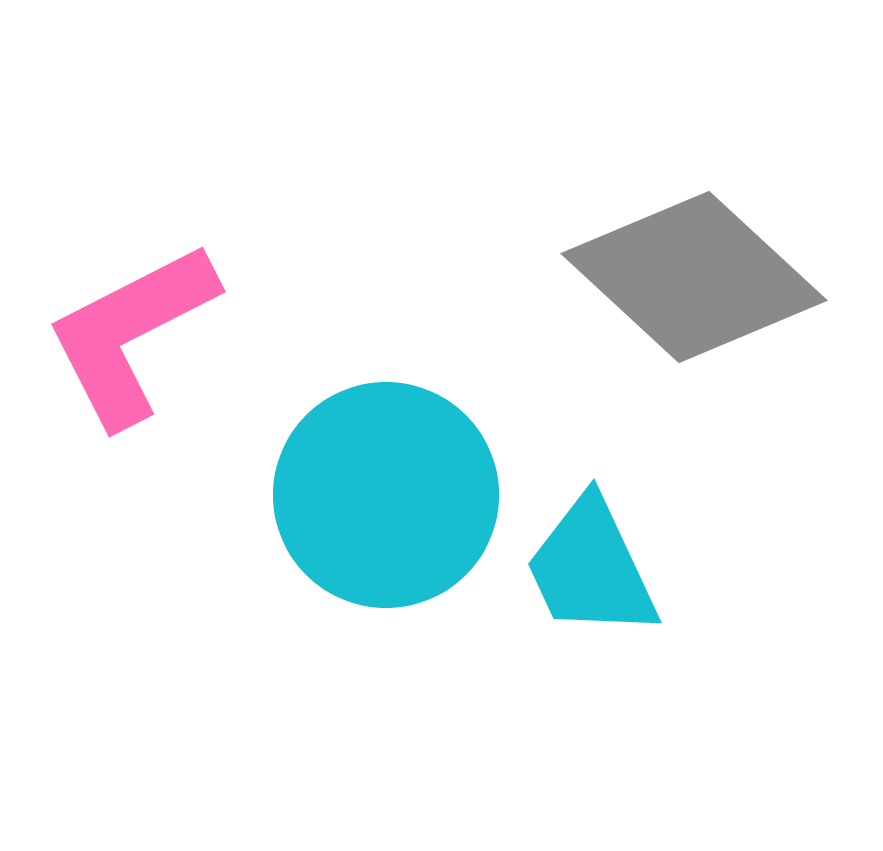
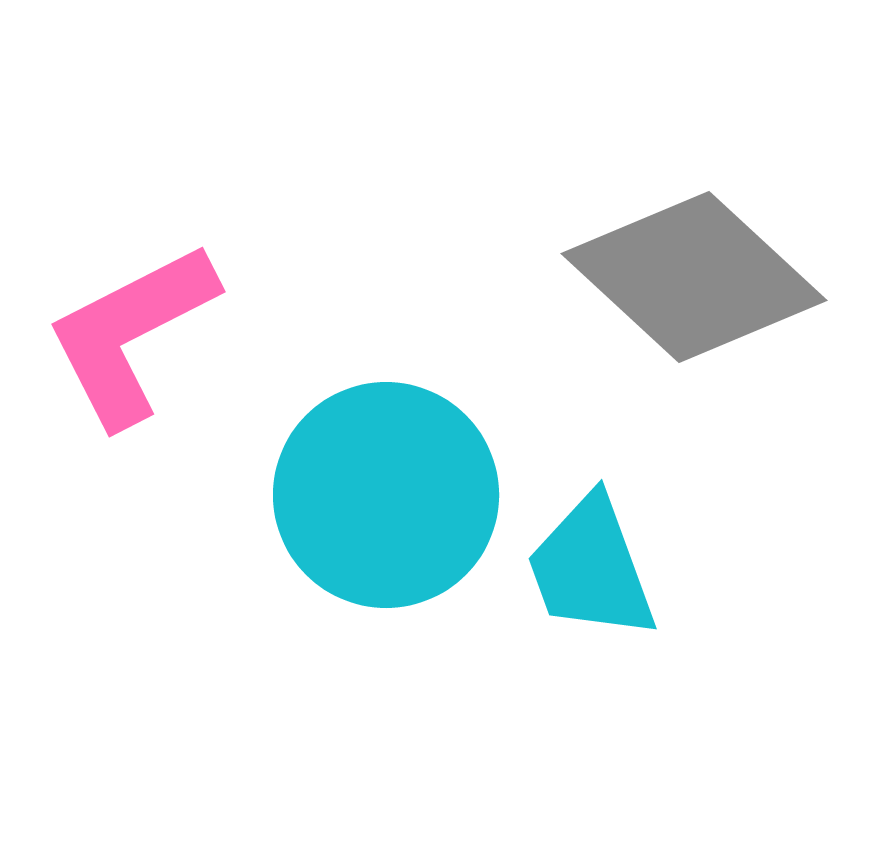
cyan trapezoid: rotated 5 degrees clockwise
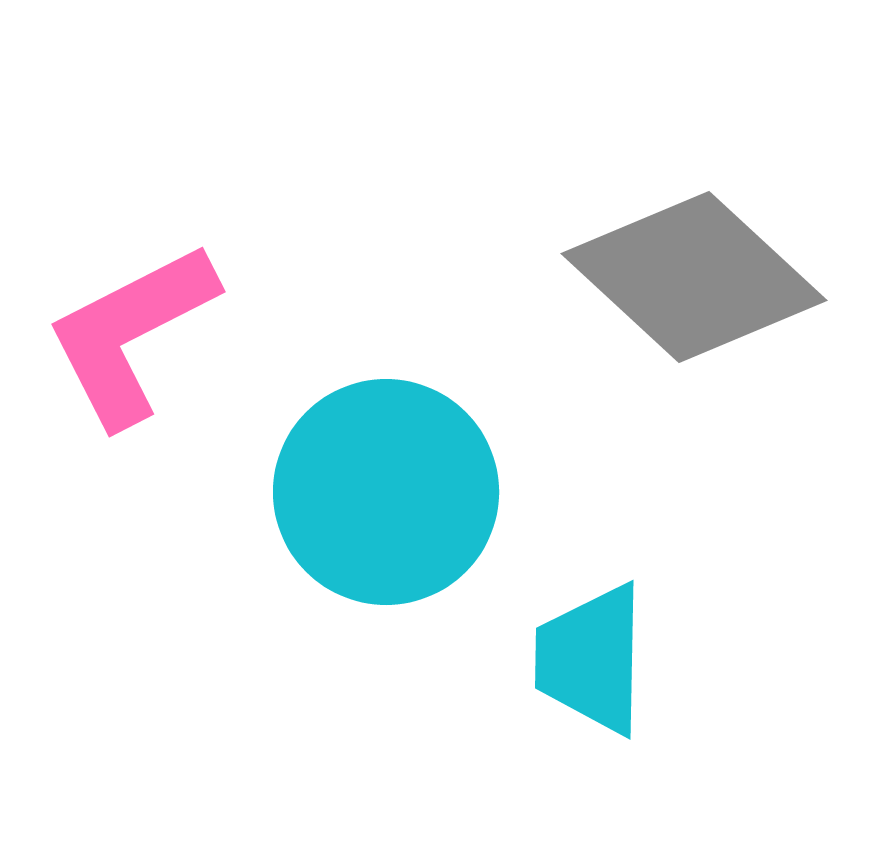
cyan circle: moved 3 px up
cyan trapezoid: moved 91 px down; rotated 21 degrees clockwise
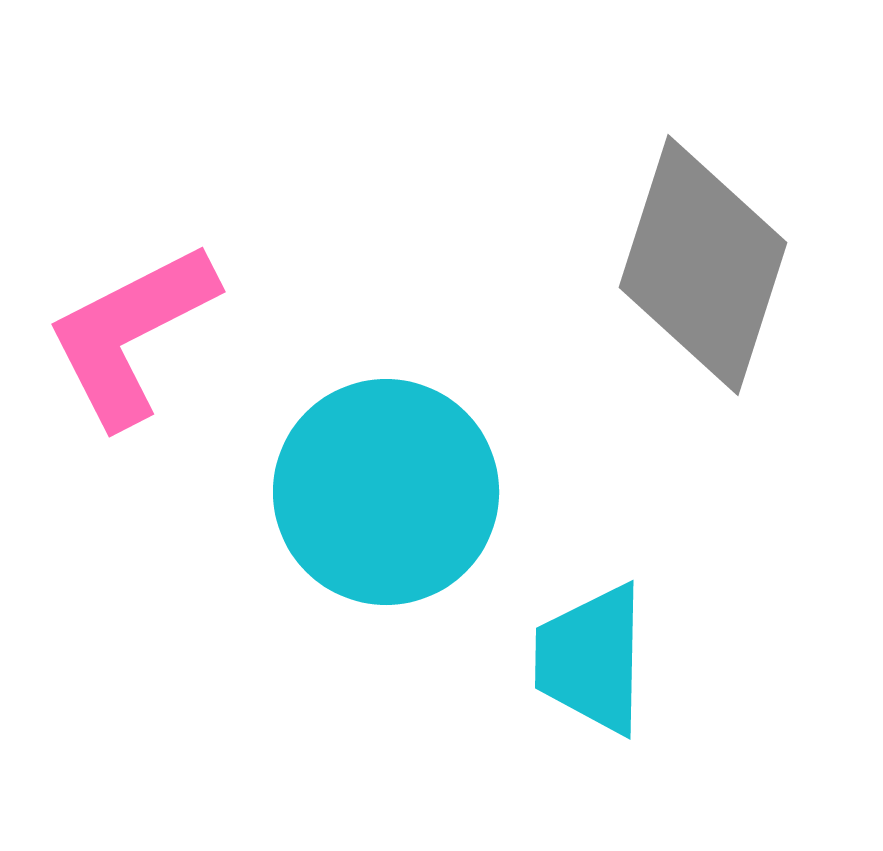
gray diamond: moved 9 px right, 12 px up; rotated 65 degrees clockwise
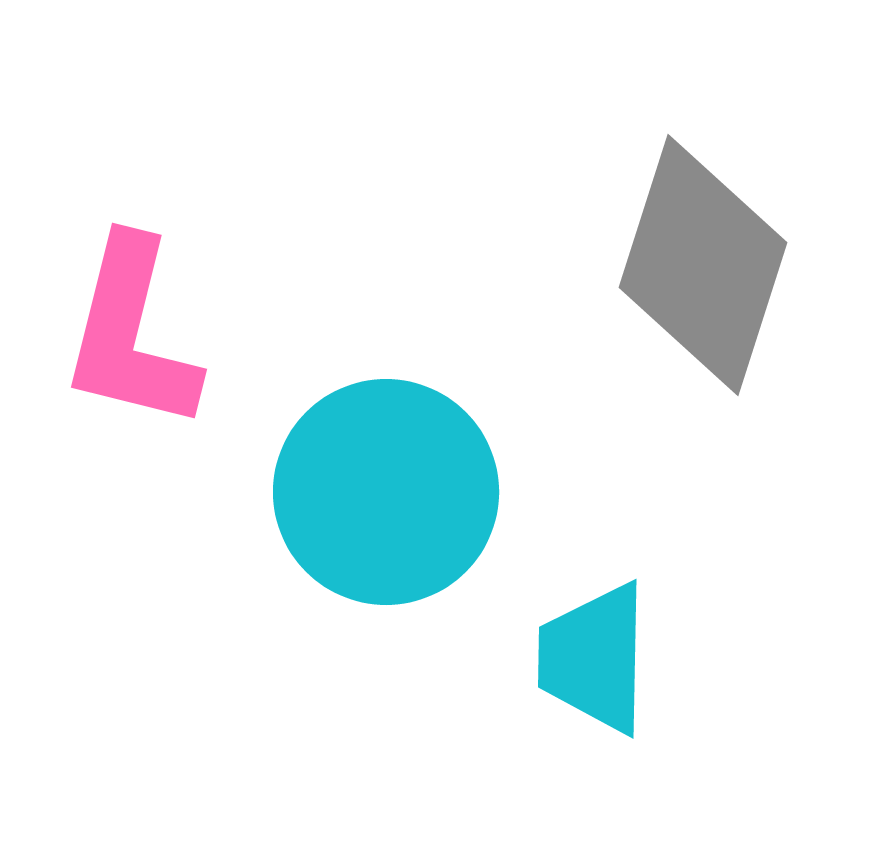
pink L-shape: rotated 49 degrees counterclockwise
cyan trapezoid: moved 3 px right, 1 px up
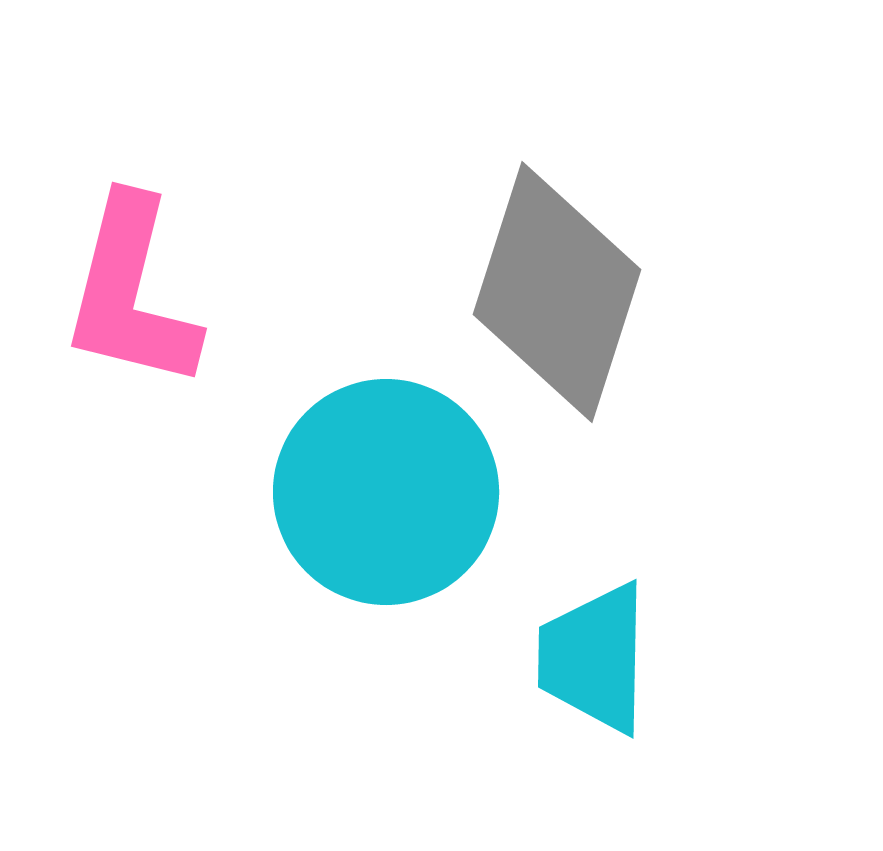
gray diamond: moved 146 px left, 27 px down
pink L-shape: moved 41 px up
